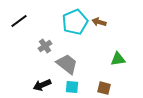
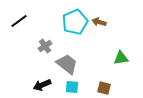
green triangle: moved 3 px right, 1 px up
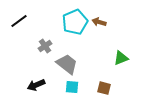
green triangle: rotated 14 degrees counterclockwise
black arrow: moved 6 px left
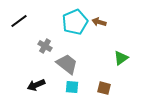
gray cross: rotated 24 degrees counterclockwise
green triangle: rotated 14 degrees counterclockwise
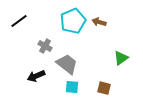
cyan pentagon: moved 2 px left, 1 px up
black arrow: moved 9 px up
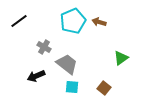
gray cross: moved 1 px left, 1 px down
brown square: rotated 24 degrees clockwise
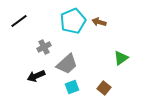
gray cross: rotated 32 degrees clockwise
gray trapezoid: rotated 100 degrees clockwise
cyan square: rotated 24 degrees counterclockwise
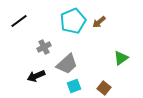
brown arrow: rotated 56 degrees counterclockwise
cyan square: moved 2 px right, 1 px up
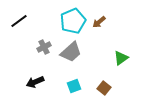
gray trapezoid: moved 4 px right, 12 px up
black arrow: moved 1 px left, 6 px down
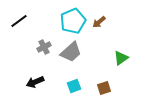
brown square: rotated 32 degrees clockwise
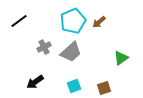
black arrow: rotated 12 degrees counterclockwise
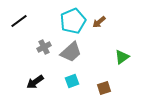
green triangle: moved 1 px right, 1 px up
cyan square: moved 2 px left, 5 px up
